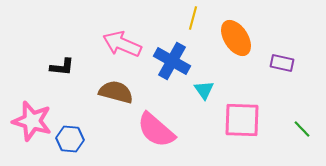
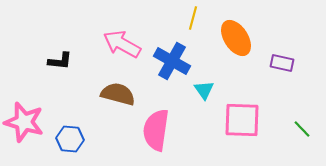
pink arrow: rotated 6 degrees clockwise
black L-shape: moved 2 px left, 6 px up
brown semicircle: moved 2 px right, 2 px down
pink star: moved 8 px left, 1 px down
pink semicircle: rotated 57 degrees clockwise
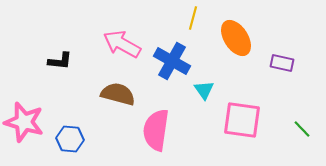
pink square: rotated 6 degrees clockwise
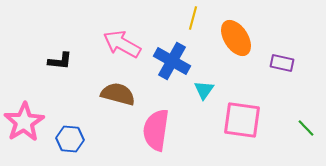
cyan triangle: rotated 10 degrees clockwise
pink star: rotated 24 degrees clockwise
green line: moved 4 px right, 1 px up
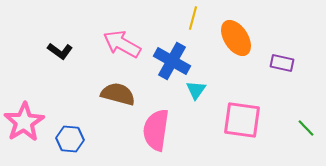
black L-shape: moved 10 px up; rotated 30 degrees clockwise
cyan triangle: moved 8 px left
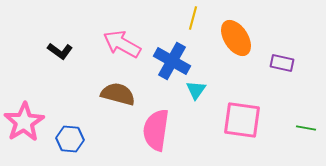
green line: rotated 36 degrees counterclockwise
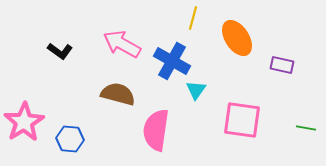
orange ellipse: moved 1 px right
purple rectangle: moved 2 px down
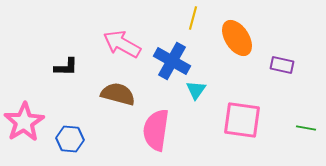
black L-shape: moved 6 px right, 16 px down; rotated 35 degrees counterclockwise
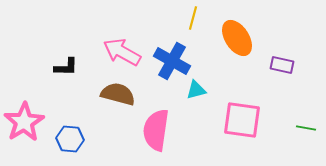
pink arrow: moved 8 px down
cyan triangle: rotated 40 degrees clockwise
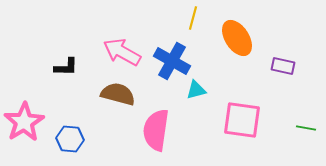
purple rectangle: moved 1 px right, 1 px down
